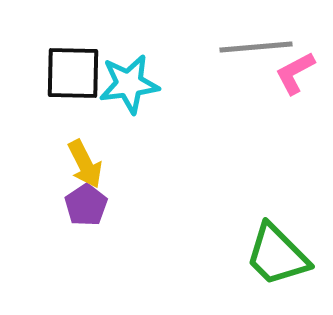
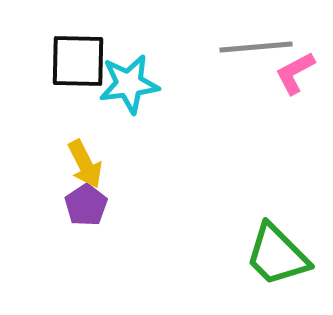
black square: moved 5 px right, 12 px up
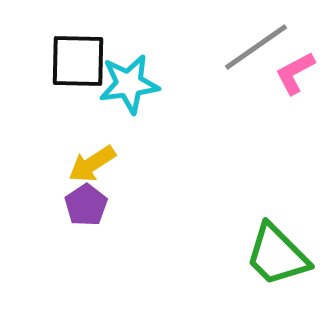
gray line: rotated 30 degrees counterclockwise
yellow arrow: moved 7 px right; rotated 84 degrees clockwise
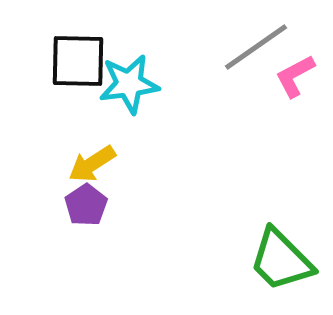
pink L-shape: moved 3 px down
green trapezoid: moved 4 px right, 5 px down
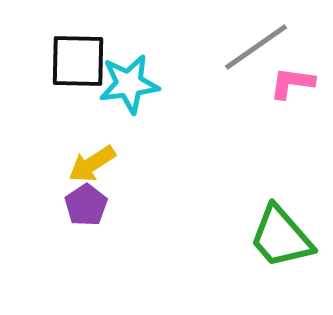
pink L-shape: moved 3 px left, 7 px down; rotated 36 degrees clockwise
green trapezoid: moved 23 px up; rotated 4 degrees clockwise
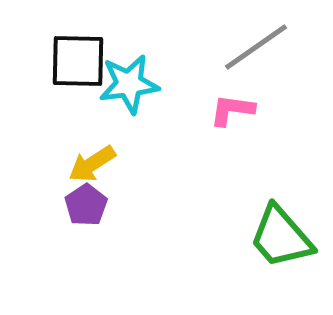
pink L-shape: moved 60 px left, 27 px down
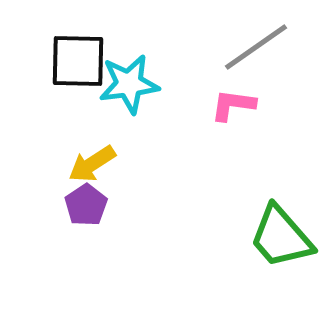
pink L-shape: moved 1 px right, 5 px up
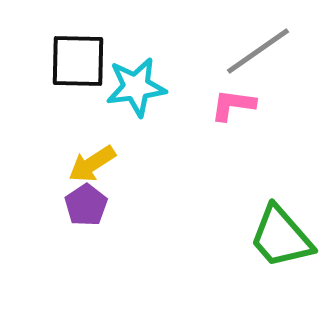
gray line: moved 2 px right, 4 px down
cyan star: moved 7 px right, 3 px down
